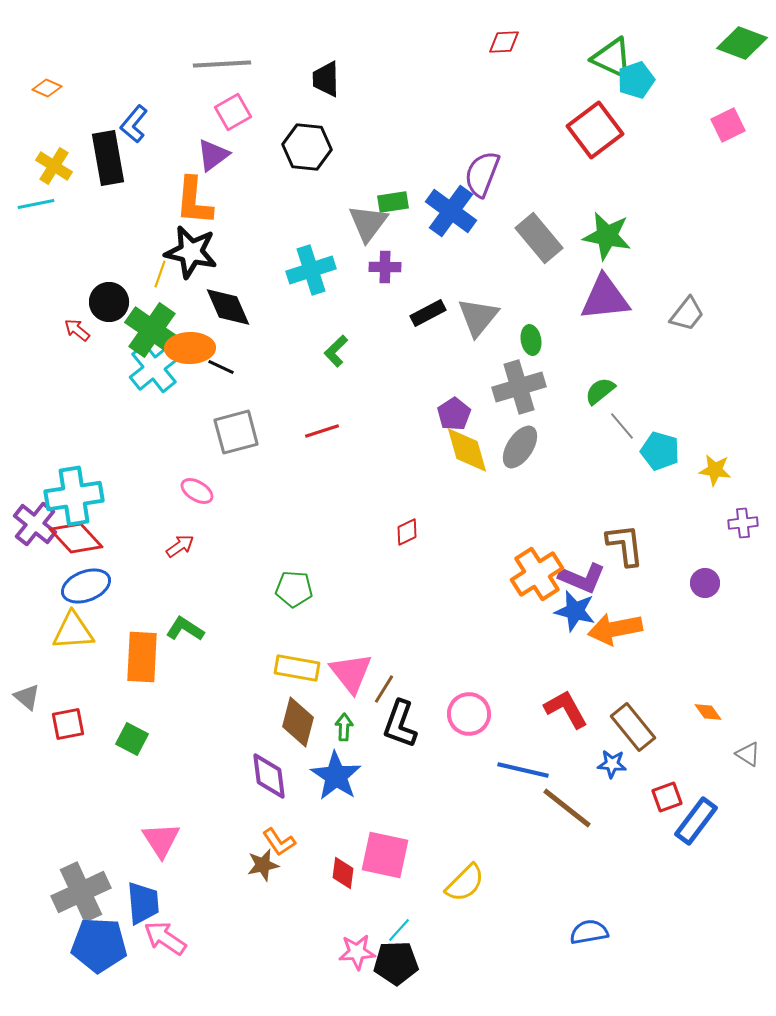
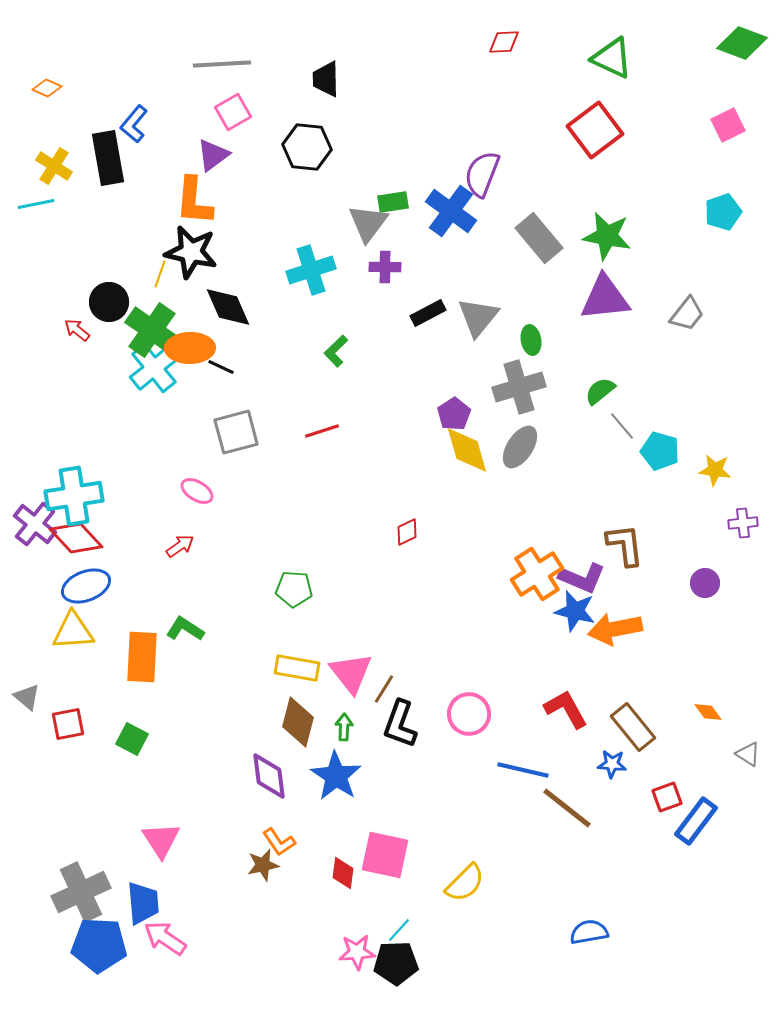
cyan pentagon at (636, 80): moved 87 px right, 132 px down
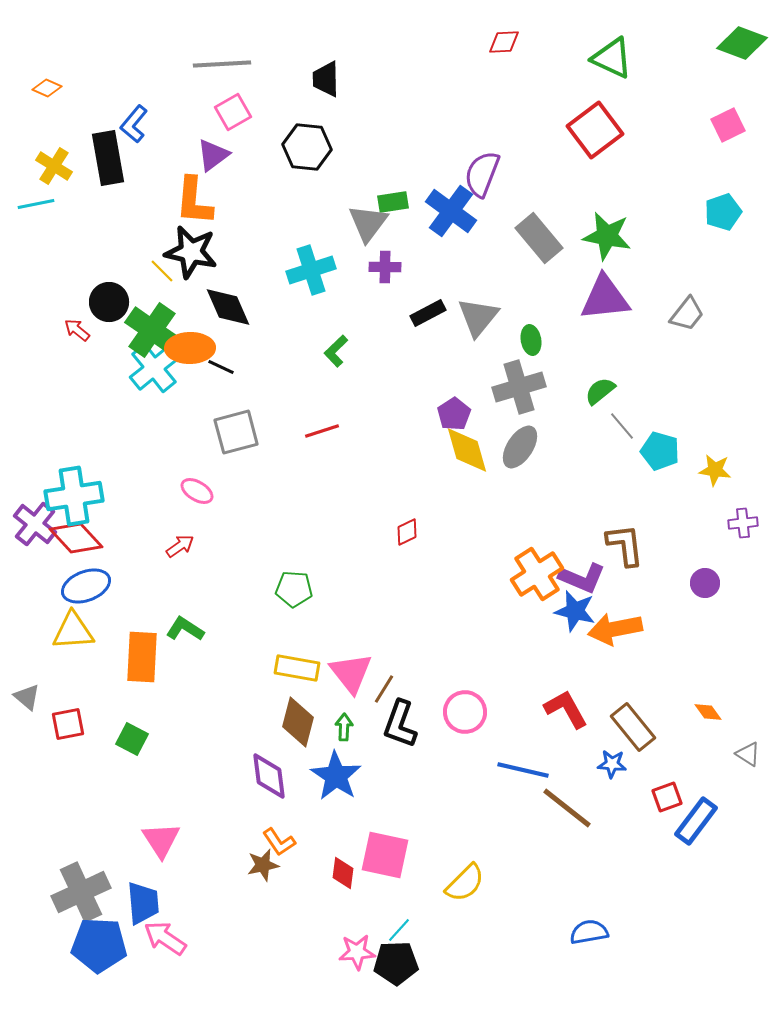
yellow line at (160, 274): moved 2 px right, 3 px up; rotated 64 degrees counterclockwise
pink circle at (469, 714): moved 4 px left, 2 px up
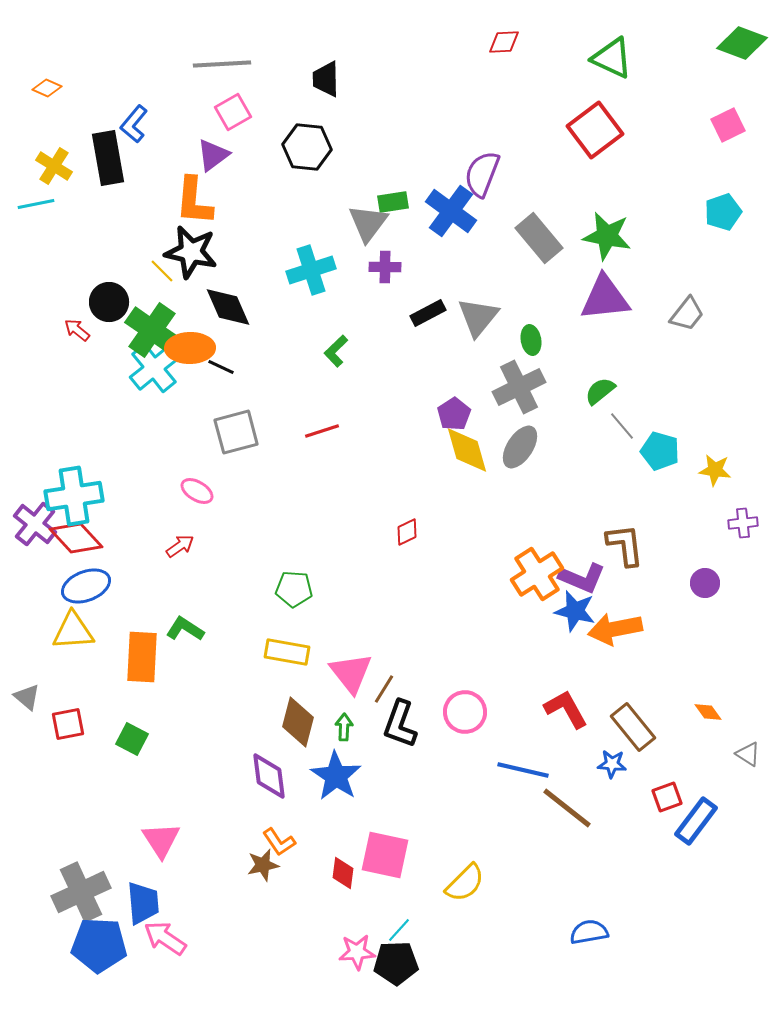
gray cross at (519, 387): rotated 9 degrees counterclockwise
yellow rectangle at (297, 668): moved 10 px left, 16 px up
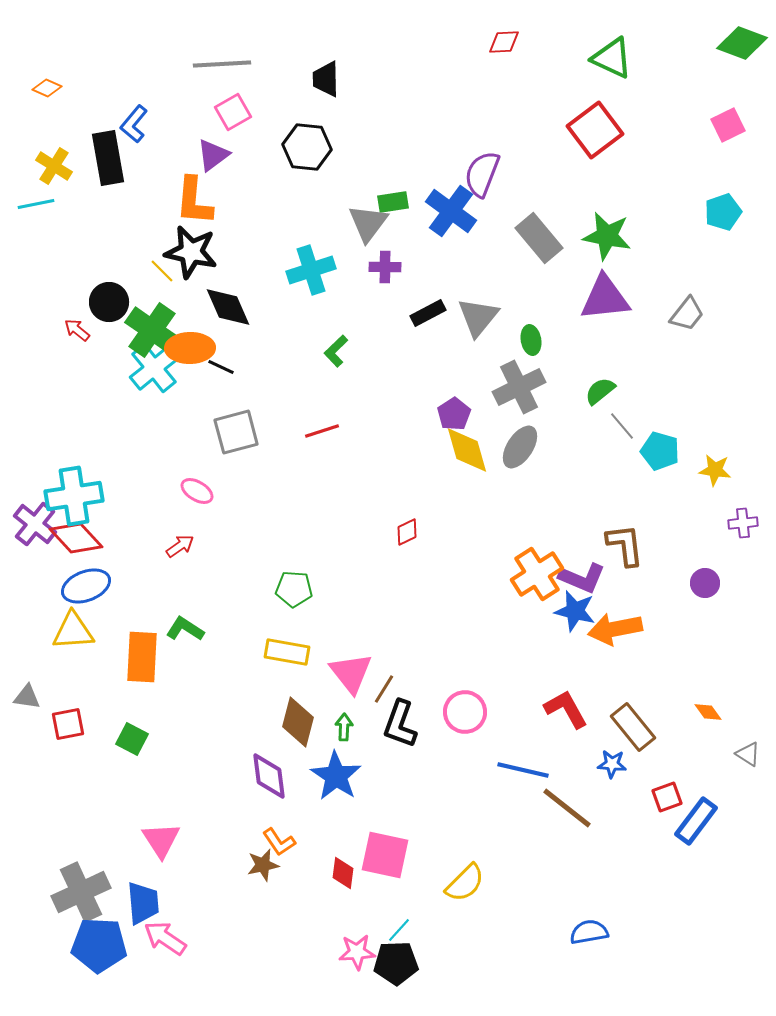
gray triangle at (27, 697): rotated 32 degrees counterclockwise
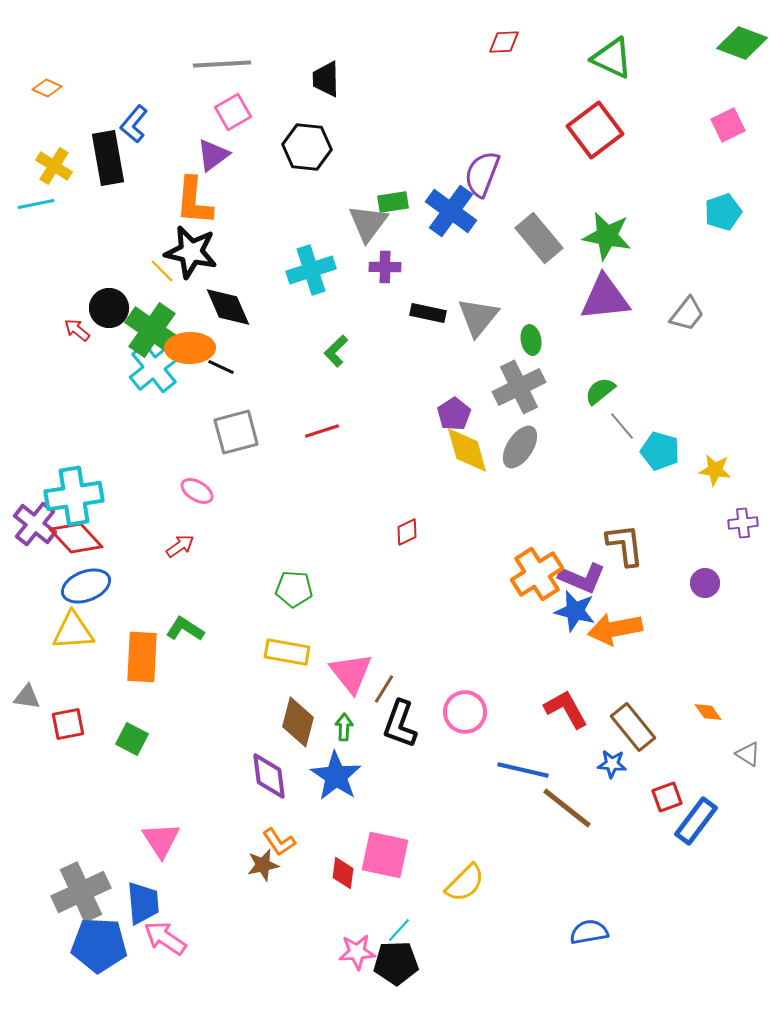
black circle at (109, 302): moved 6 px down
black rectangle at (428, 313): rotated 40 degrees clockwise
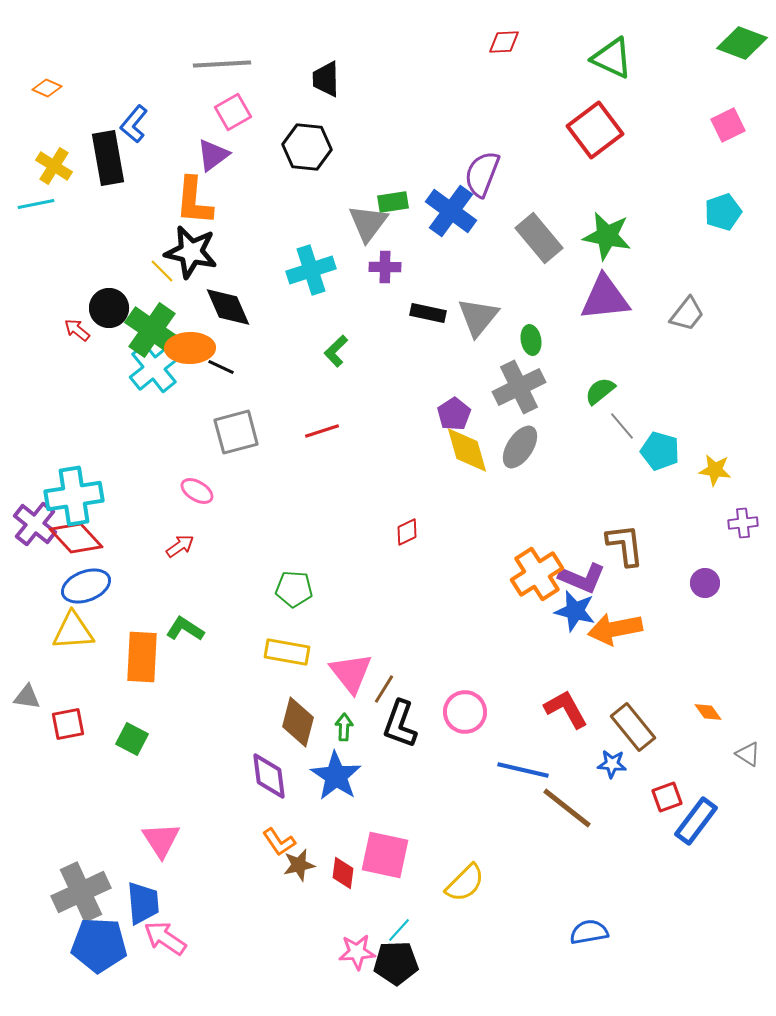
brown star at (263, 865): moved 36 px right
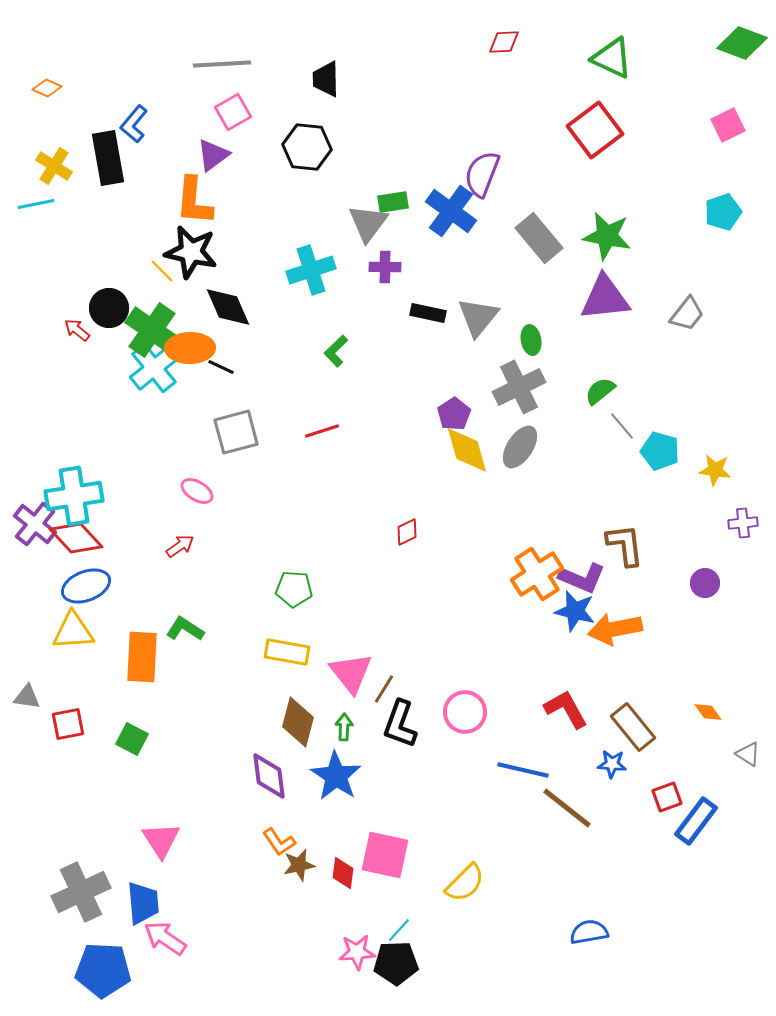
blue pentagon at (99, 945): moved 4 px right, 25 px down
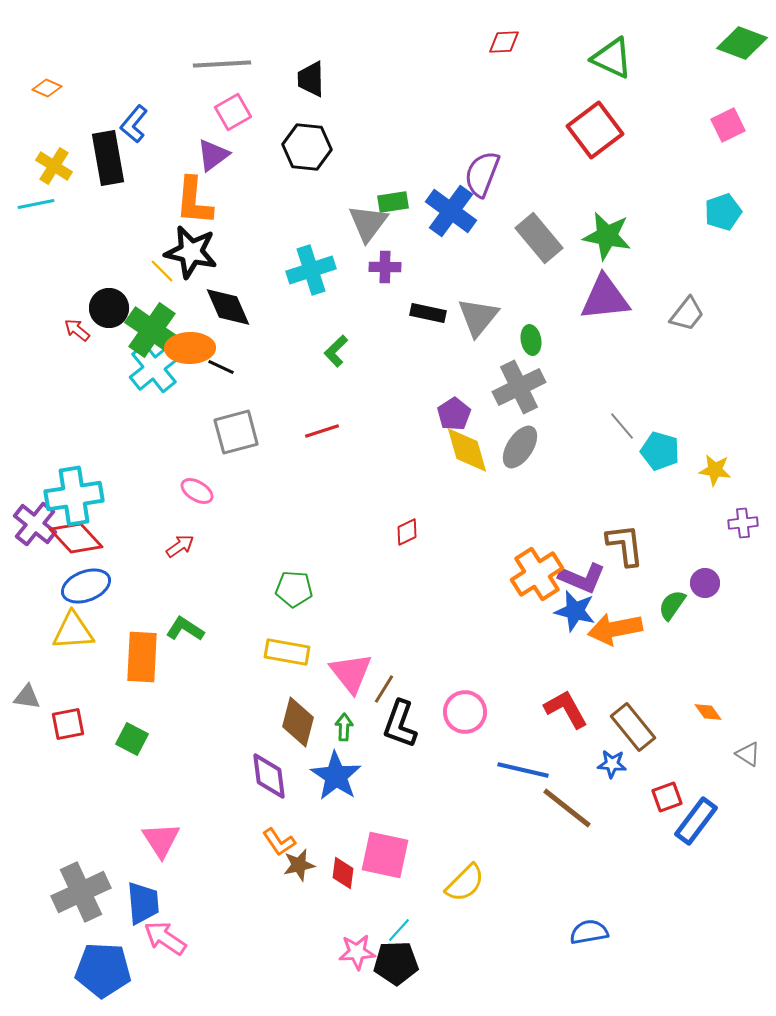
black trapezoid at (326, 79): moved 15 px left
green semicircle at (600, 391): moved 72 px right, 214 px down; rotated 16 degrees counterclockwise
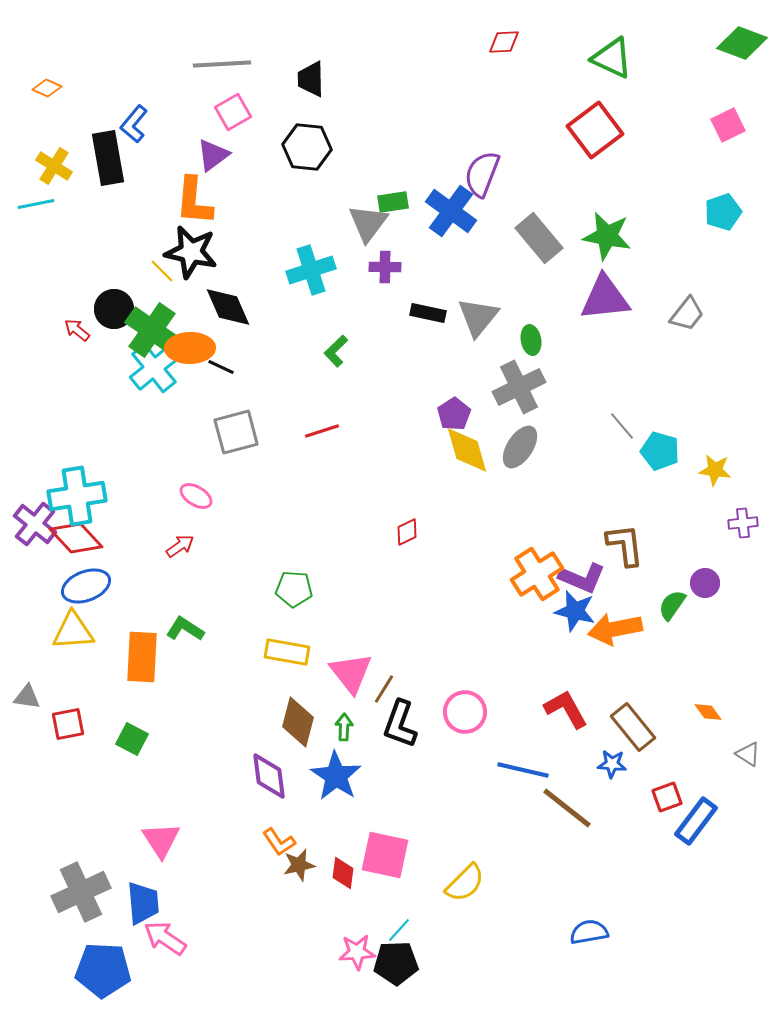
black circle at (109, 308): moved 5 px right, 1 px down
pink ellipse at (197, 491): moved 1 px left, 5 px down
cyan cross at (74, 496): moved 3 px right
